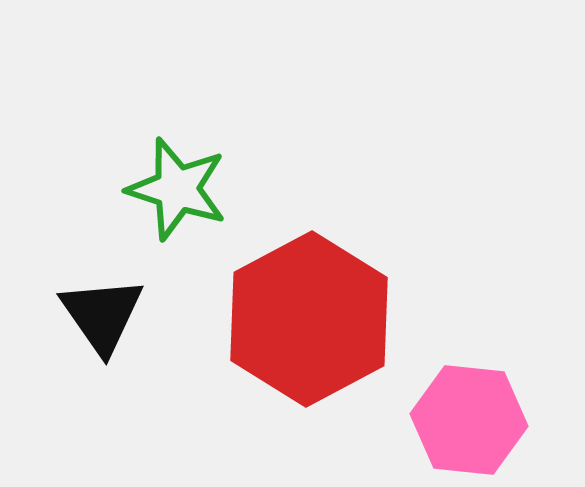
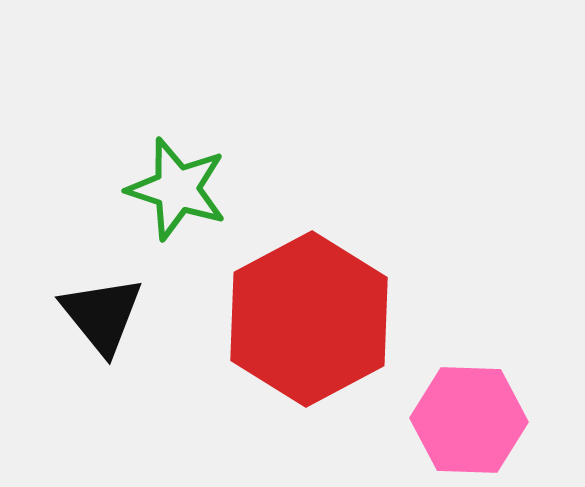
black triangle: rotated 4 degrees counterclockwise
pink hexagon: rotated 4 degrees counterclockwise
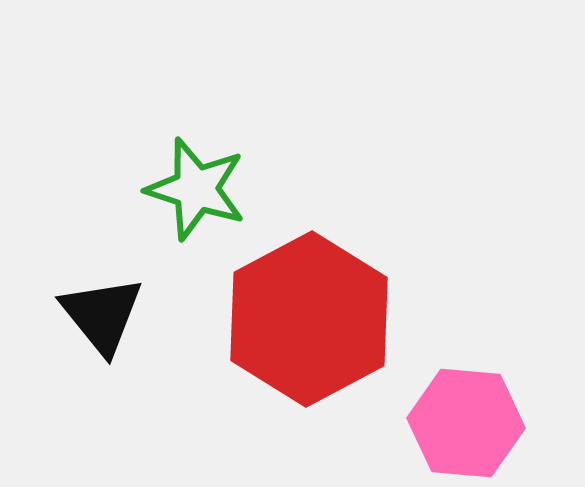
green star: moved 19 px right
pink hexagon: moved 3 px left, 3 px down; rotated 3 degrees clockwise
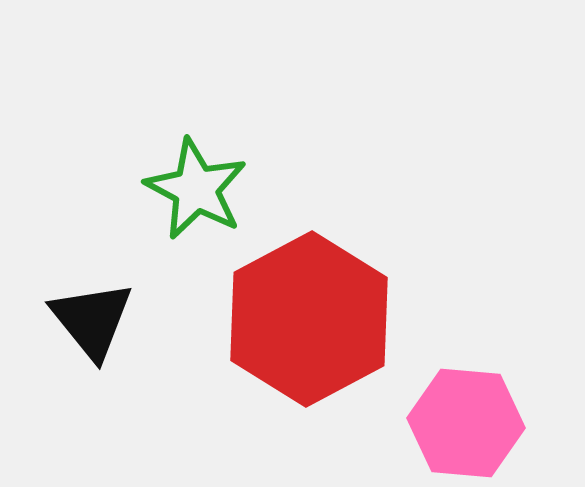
green star: rotated 10 degrees clockwise
black triangle: moved 10 px left, 5 px down
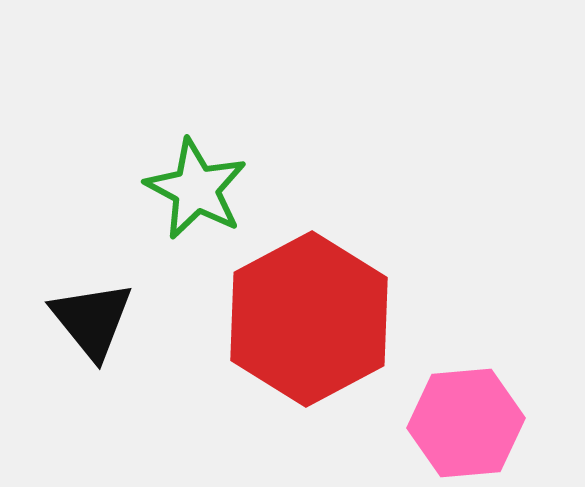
pink hexagon: rotated 10 degrees counterclockwise
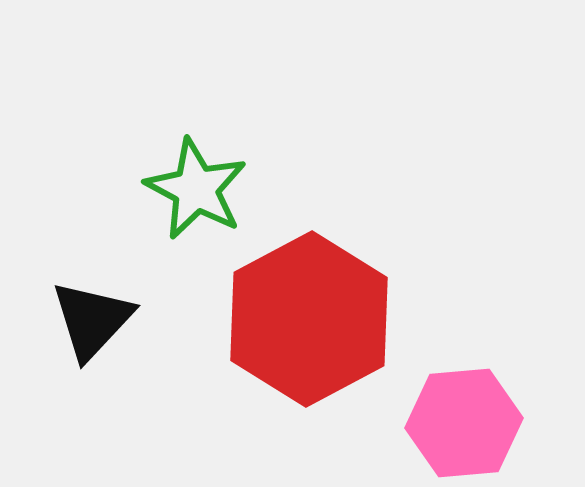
black triangle: rotated 22 degrees clockwise
pink hexagon: moved 2 px left
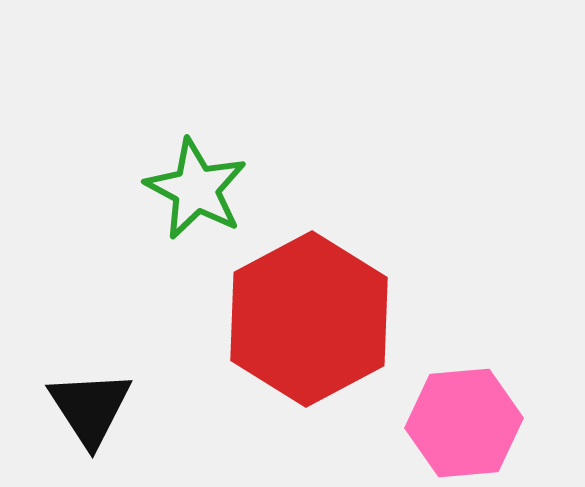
black triangle: moved 2 px left, 88 px down; rotated 16 degrees counterclockwise
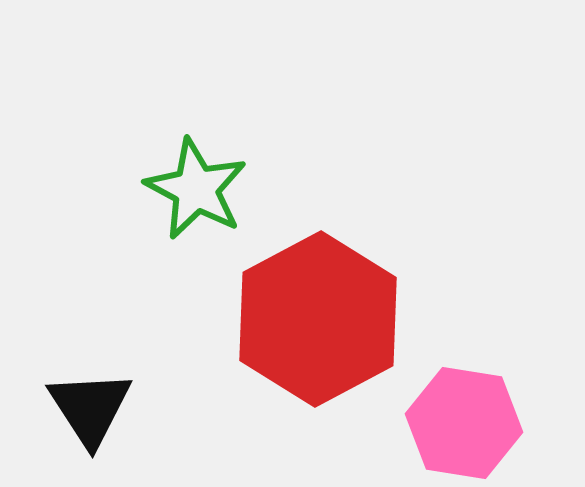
red hexagon: moved 9 px right
pink hexagon: rotated 14 degrees clockwise
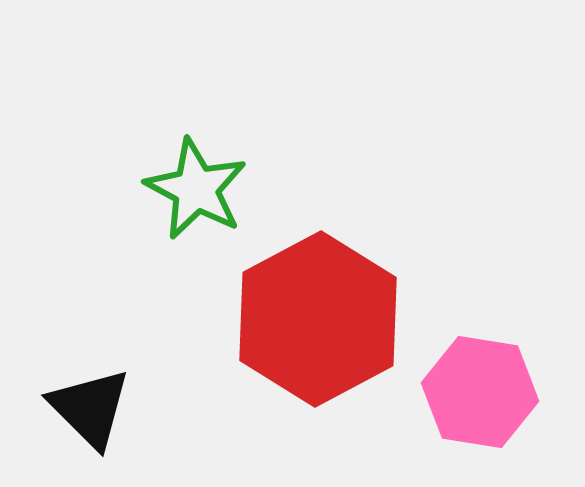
black triangle: rotated 12 degrees counterclockwise
pink hexagon: moved 16 px right, 31 px up
